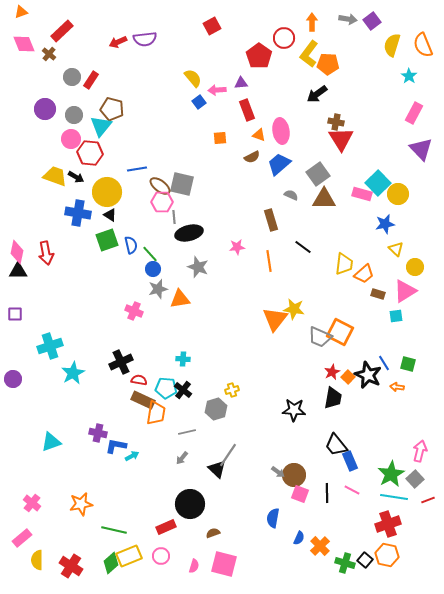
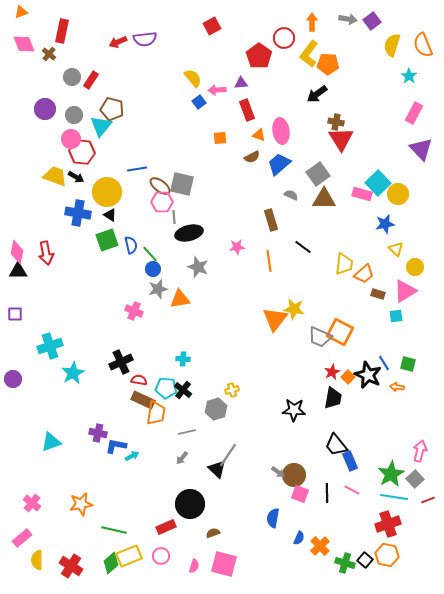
red rectangle at (62, 31): rotated 35 degrees counterclockwise
red hexagon at (90, 153): moved 8 px left, 1 px up
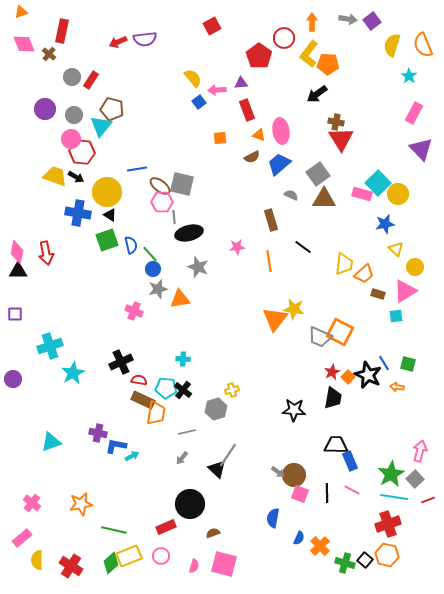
black trapezoid at (336, 445): rotated 130 degrees clockwise
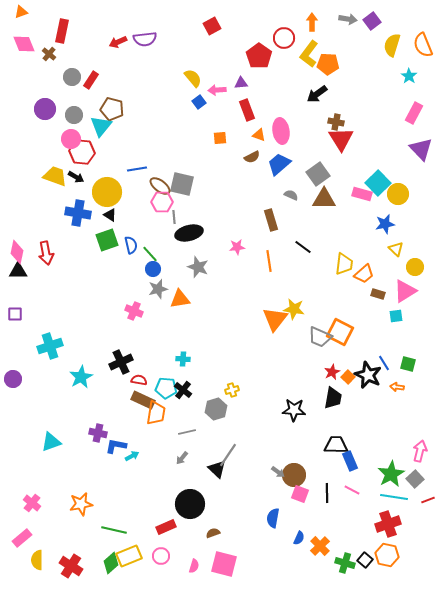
cyan star at (73, 373): moved 8 px right, 4 px down
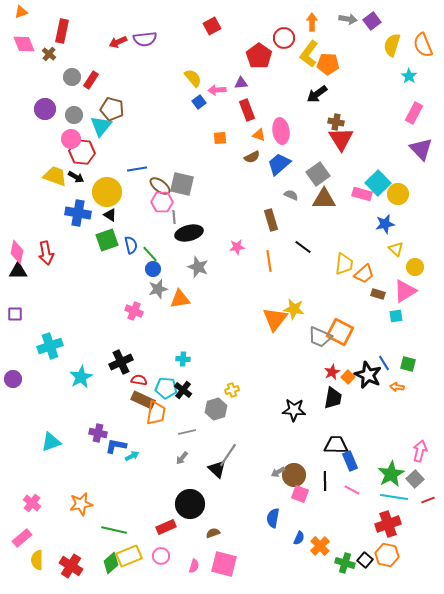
gray arrow at (278, 472): rotated 112 degrees clockwise
black line at (327, 493): moved 2 px left, 12 px up
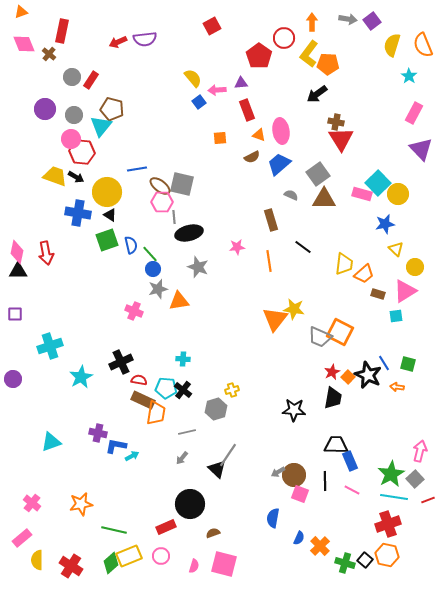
orange triangle at (180, 299): moved 1 px left, 2 px down
